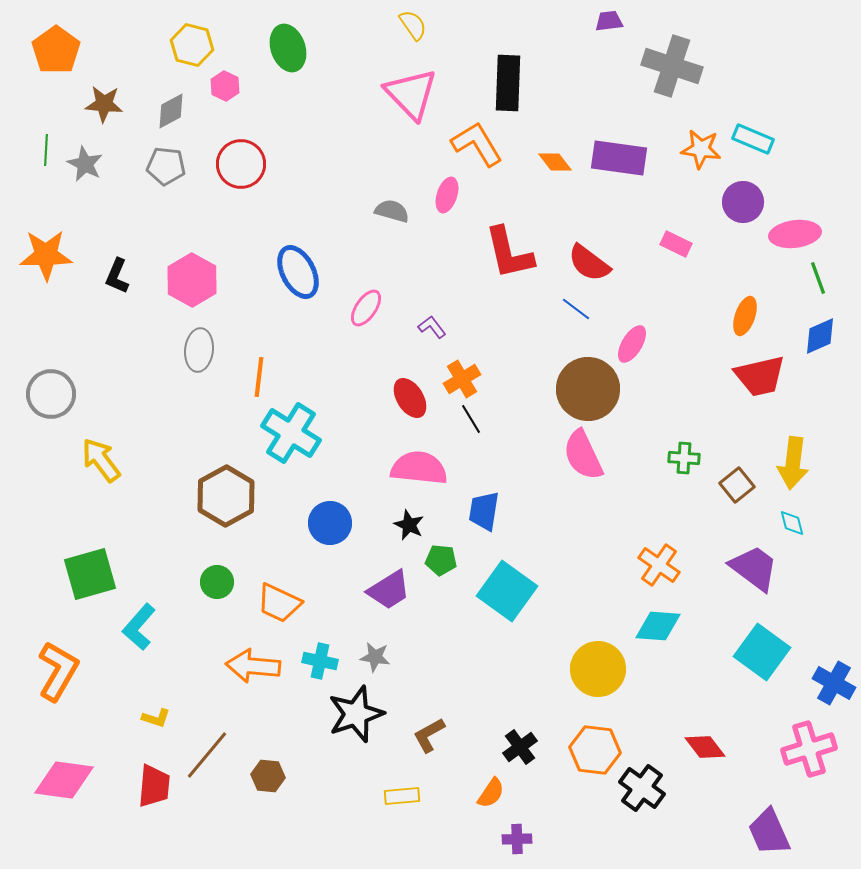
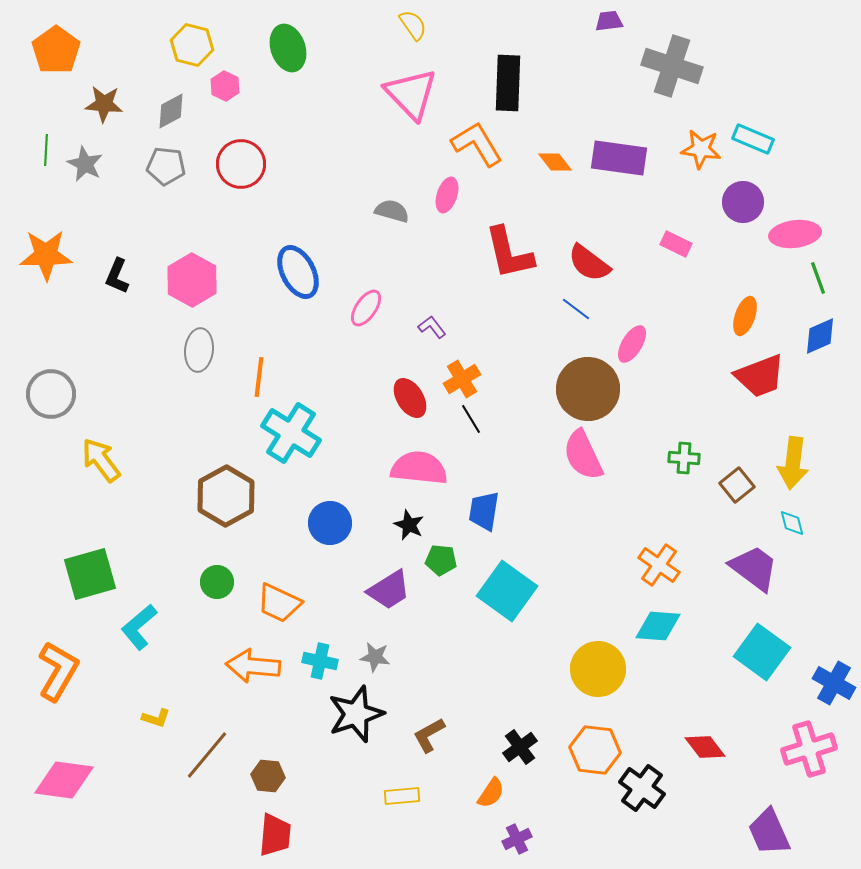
red trapezoid at (760, 376): rotated 8 degrees counterclockwise
cyan L-shape at (139, 627): rotated 9 degrees clockwise
red trapezoid at (154, 786): moved 121 px right, 49 px down
purple cross at (517, 839): rotated 24 degrees counterclockwise
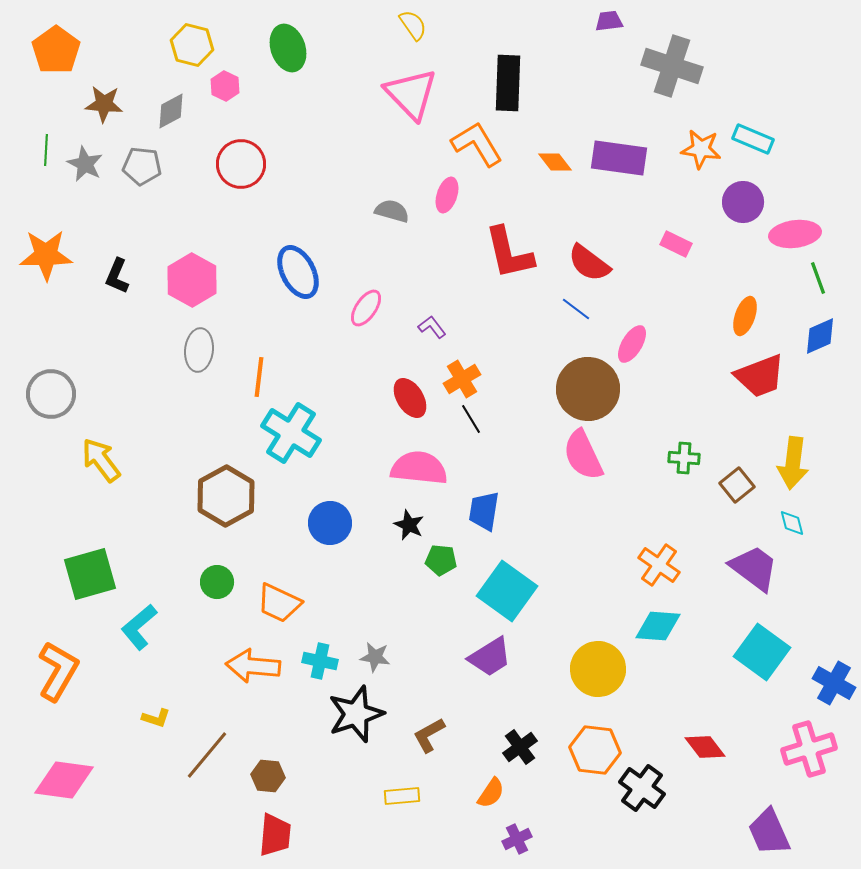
gray pentagon at (166, 166): moved 24 px left
purple trapezoid at (389, 590): moved 101 px right, 67 px down
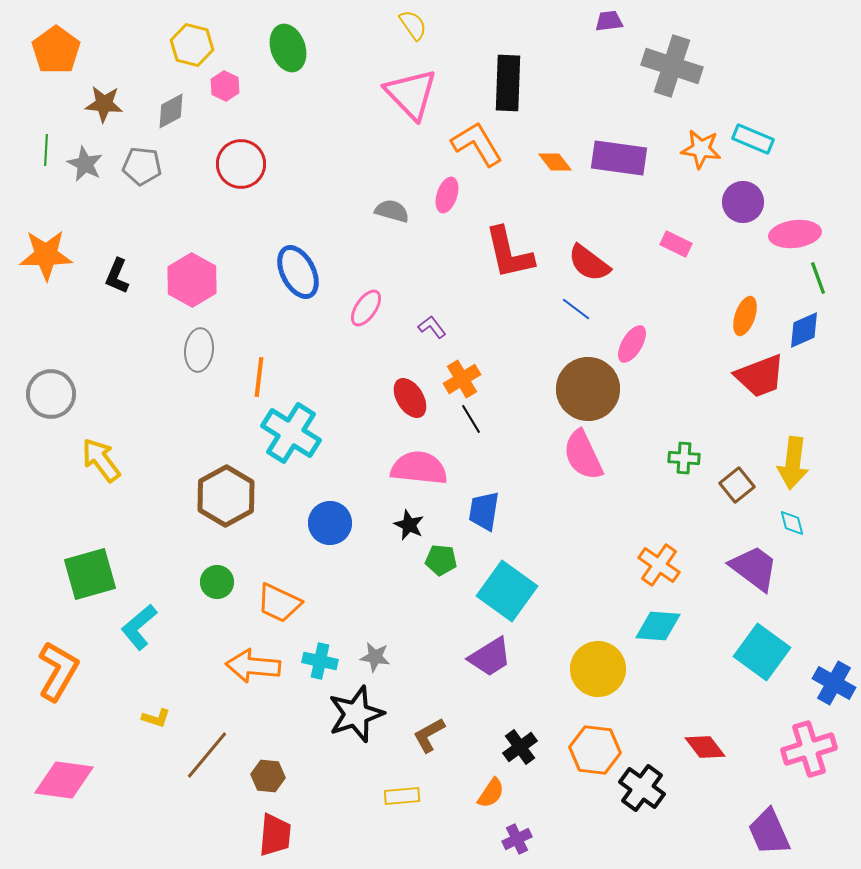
blue diamond at (820, 336): moved 16 px left, 6 px up
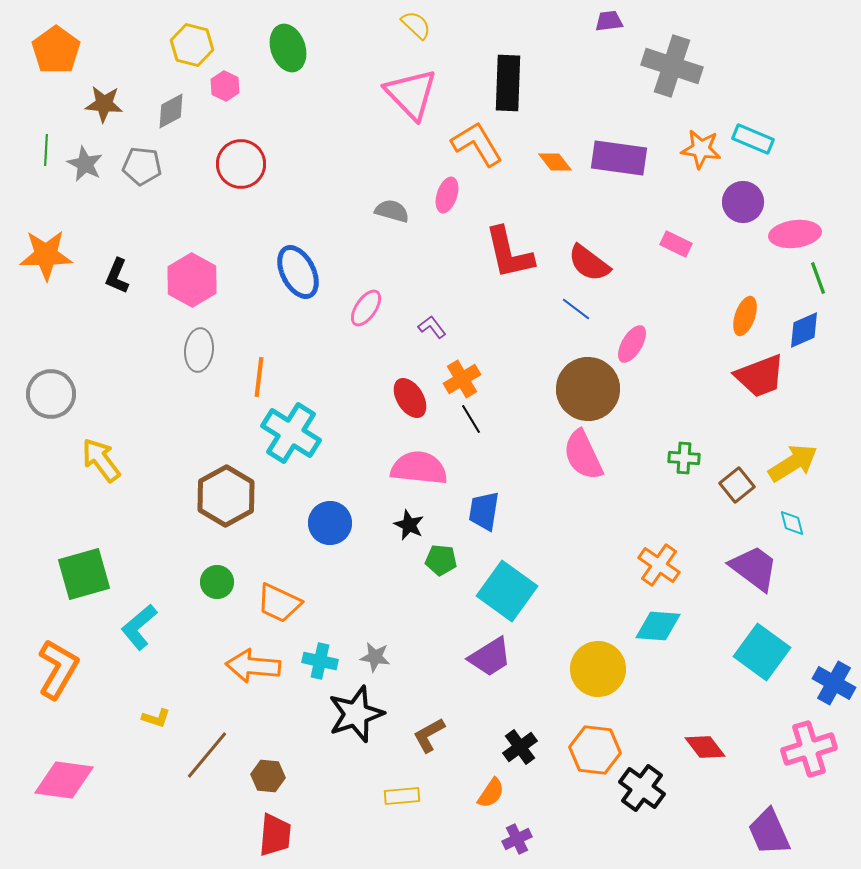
yellow semicircle at (413, 25): moved 3 px right; rotated 12 degrees counterclockwise
yellow arrow at (793, 463): rotated 129 degrees counterclockwise
green square at (90, 574): moved 6 px left
orange L-shape at (58, 671): moved 2 px up
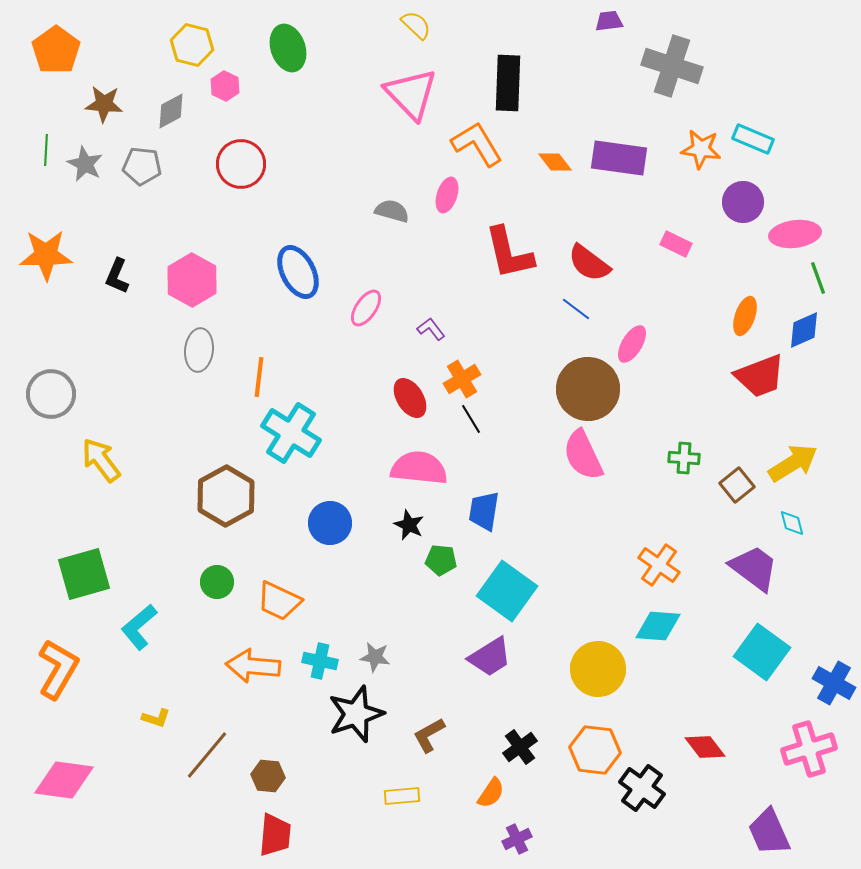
purple L-shape at (432, 327): moved 1 px left, 2 px down
orange trapezoid at (279, 603): moved 2 px up
